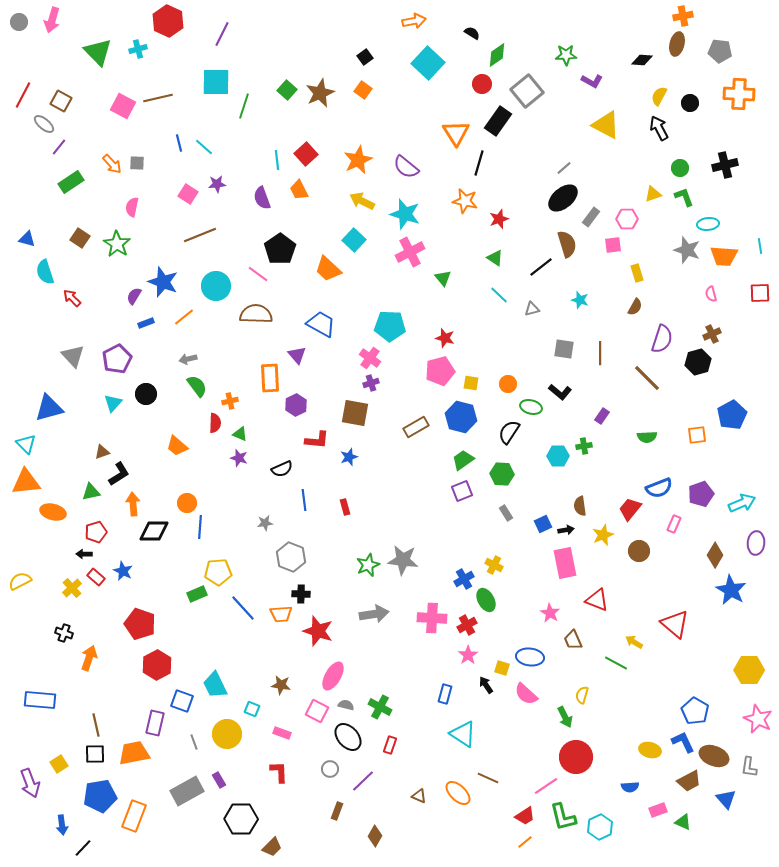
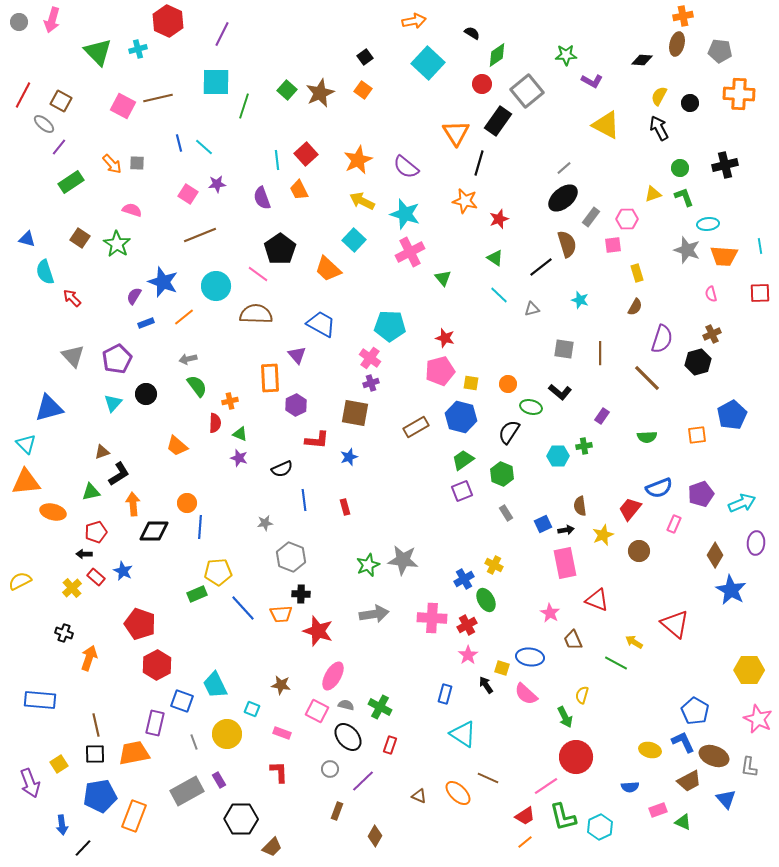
pink semicircle at (132, 207): moved 3 px down; rotated 96 degrees clockwise
green hexagon at (502, 474): rotated 20 degrees clockwise
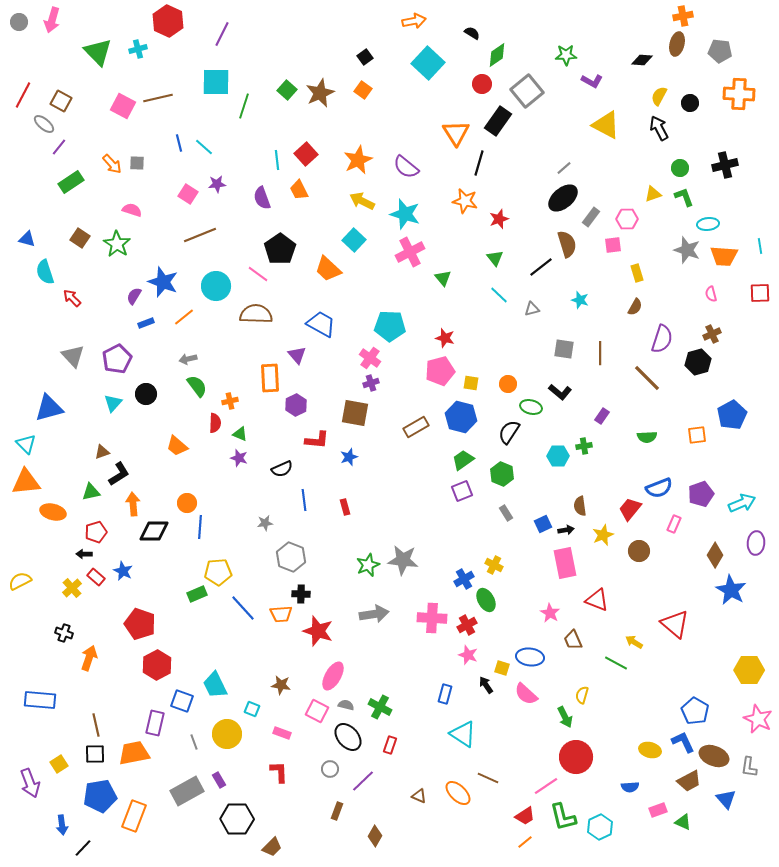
green triangle at (495, 258): rotated 18 degrees clockwise
pink star at (468, 655): rotated 18 degrees counterclockwise
black hexagon at (241, 819): moved 4 px left
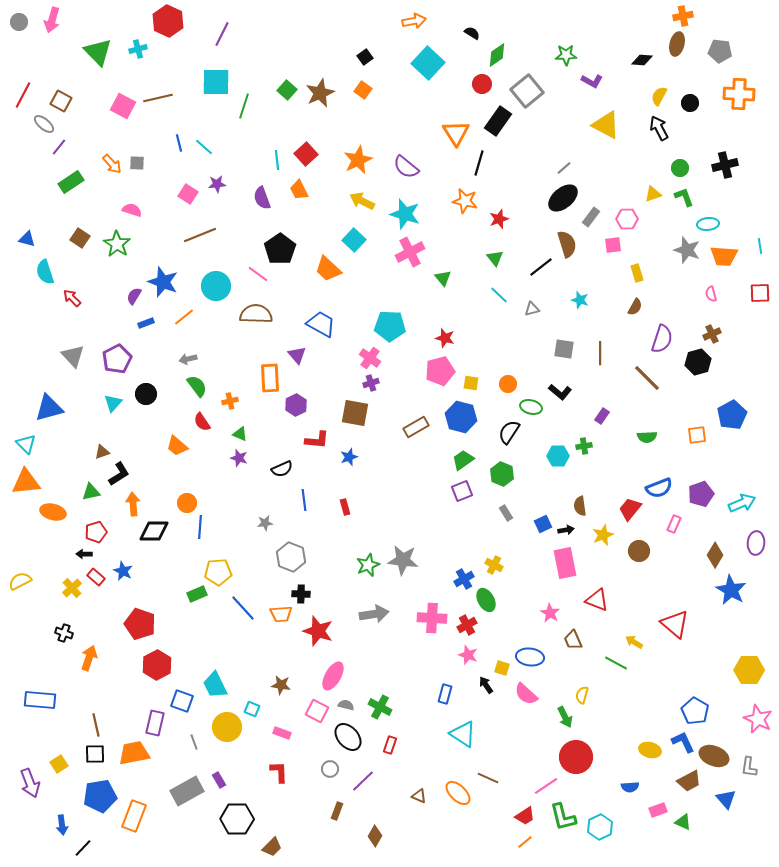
red semicircle at (215, 423): moved 13 px left, 1 px up; rotated 144 degrees clockwise
yellow circle at (227, 734): moved 7 px up
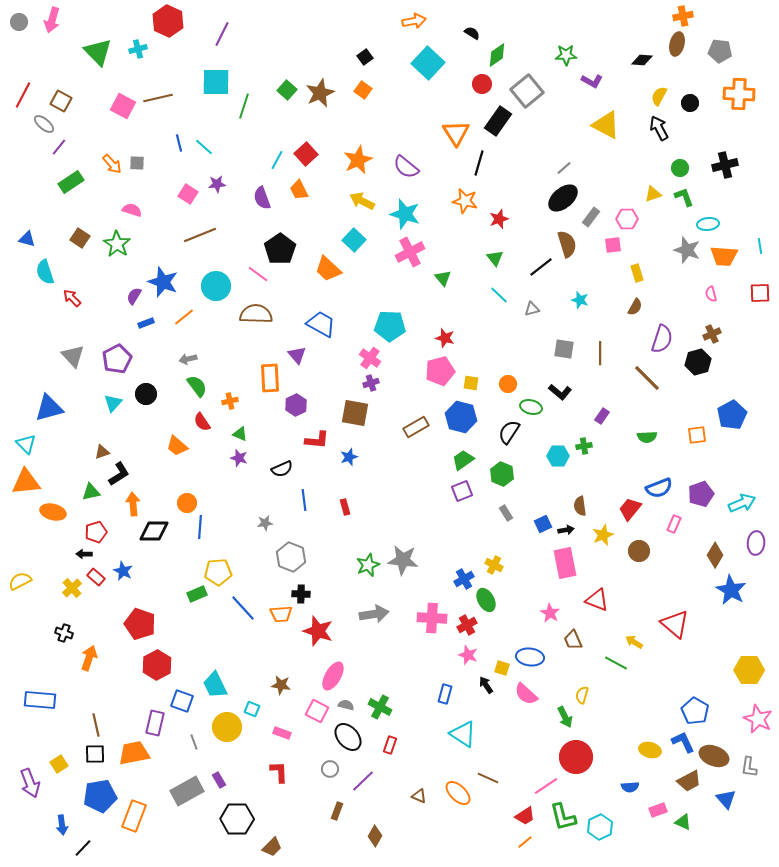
cyan line at (277, 160): rotated 36 degrees clockwise
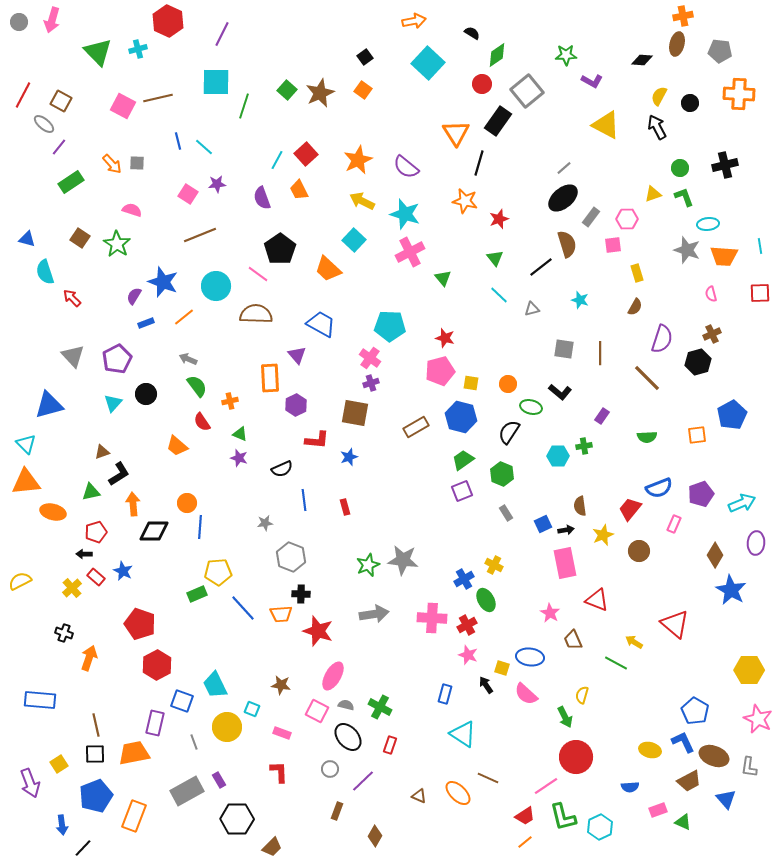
black arrow at (659, 128): moved 2 px left, 1 px up
blue line at (179, 143): moved 1 px left, 2 px up
gray arrow at (188, 359): rotated 36 degrees clockwise
blue triangle at (49, 408): moved 3 px up
blue pentagon at (100, 796): moved 4 px left; rotated 12 degrees counterclockwise
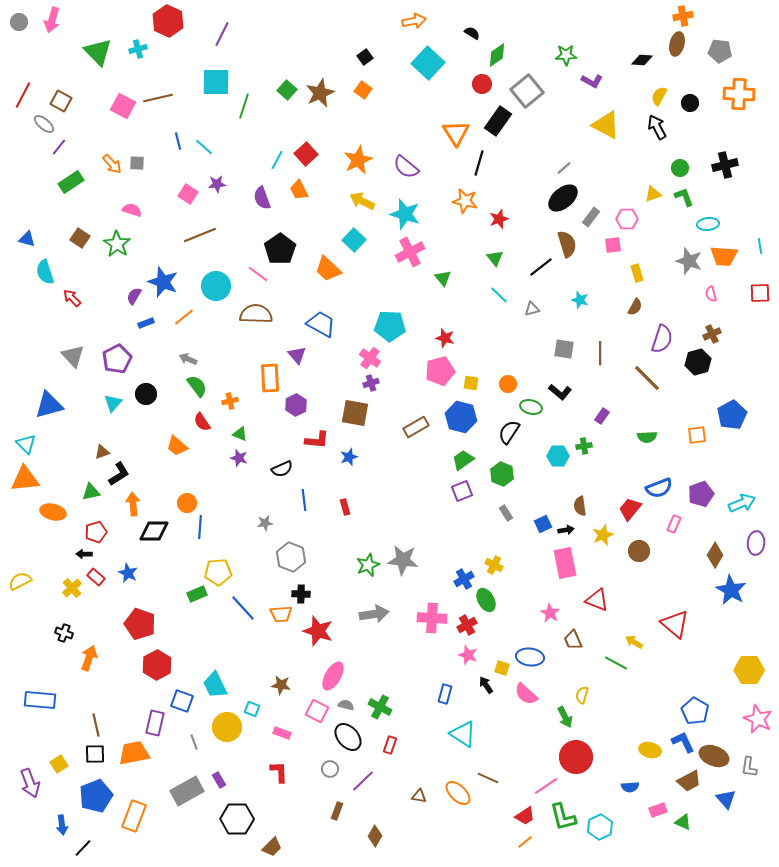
gray star at (687, 250): moved 2 px right, 11 px down
orange triangle at (26, 482): moved 1 px left, 3 px up
blue star at (123, 571): moved 5 px right, 2 px down
brown triangle at (419, 796): rotated 14 degrees counterclockwise
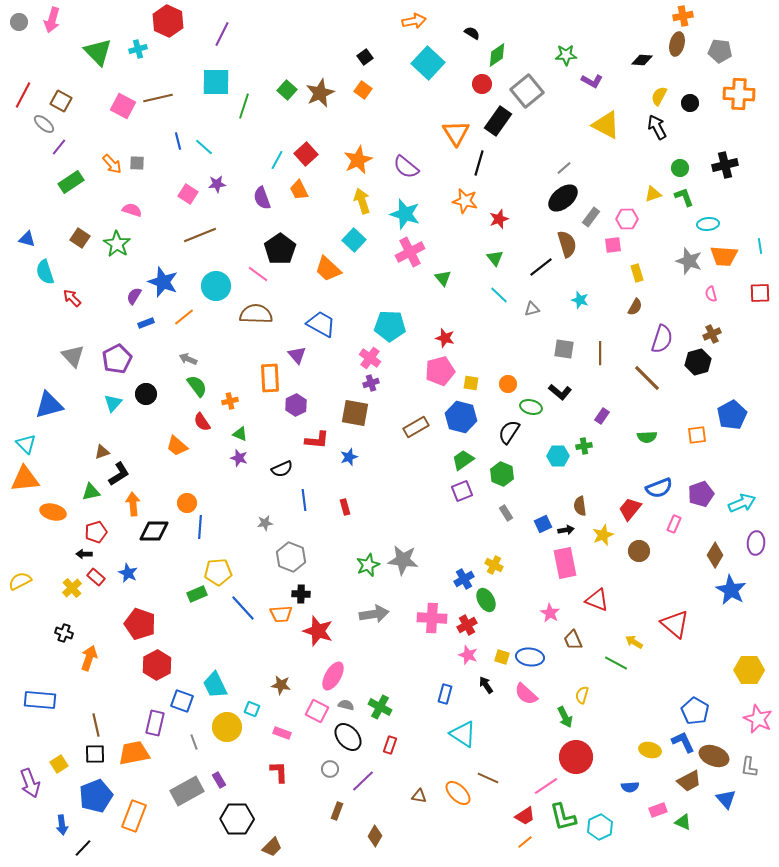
yellow arrow at (362, 201): rotated 45 degrees clockwise
yellow square at (502, 668): moved 11 px up
